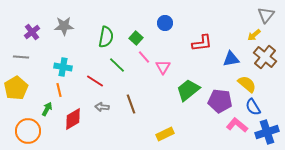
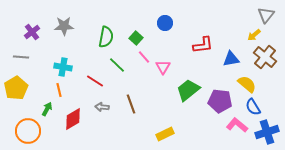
red L-shape: moved 1 px right, 2 px down
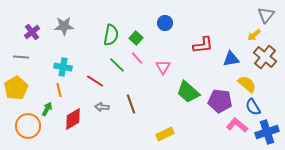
green semicircle: moved 5 px right, 2 px up
pink line: moved 7 px left, 1 px down
green trapezoid: moved 2 px down; rotated 100 degrees counterclockwise
orange circle: moved 5 px up
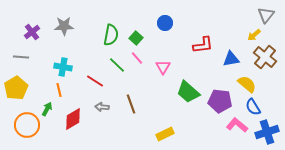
orange circle: moved 1 px left, 1 px up
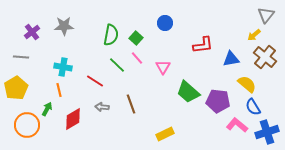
purple pentagon: moved 2 px left
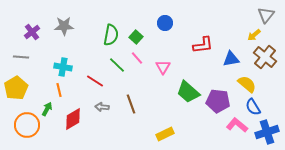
green square: moved 1 px up
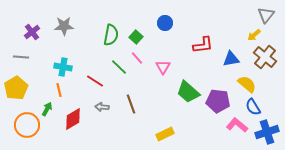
green line: moved 2 px right, 2 px down
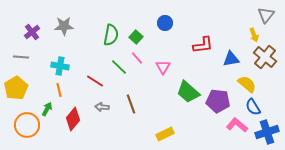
yellow arrow: rotated 72 degrees counterclockwise
cyan cross: moved 3 px left, 1 px up
red diamond: rotated 20 degrees counterclockwise
